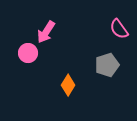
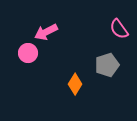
pink arrow: rotated 30 degrees clockwise
orange diamond: moved 7 px right, 1 px up
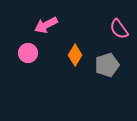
pink arrow: moved 7 px up
orange diamond: moved 29 px up
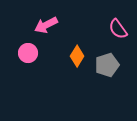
pink semicircle: moved 1 px left
orange diamond: moved 2 px right, 1 px down
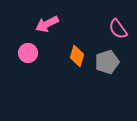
pink arrow: moved 1 px right, 1 px up
orange diamond: rotated 15 degrees counterclockwise
gray pentagon: moved 3 px up
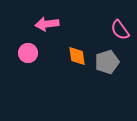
pink arrow: rotated 20 degrees clockwise
pink semicircle: moved 2 px right, 1 px down
orange diamond: rotated 25 degrees counterclockwise
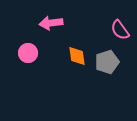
pink arrow: moved 4 px right, 1 px up
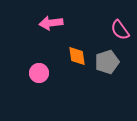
pink circle: moved 11 px right, 20 px down
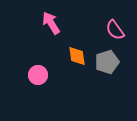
pink arrow: rotated 65 degrees clockwise
pink semicircle: moved 5 px left
pink circle: moved 1 px left, 2 px down
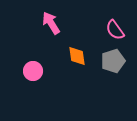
gray pentagon: moved 6 px right, 1 px up
pink circle: moved 5 px left, 4 px up
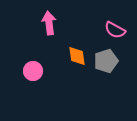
pink arrow: moved 2 px left; rotated 25 degrees clockwise
pink semicircle: rotated 25 degrees counterclockwise
gray pentagon: moved 7 px left
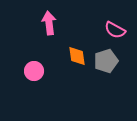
pink circle: moved 1 px right
